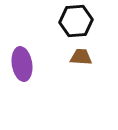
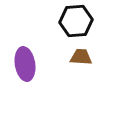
purple ellipse: moved 3 px right
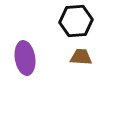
purple ellipse: moved 6 px up
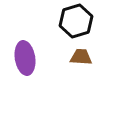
black hexagon: rotated 12 degrees counterclockwise
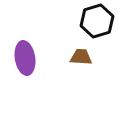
black hexagon: moved 21 px right
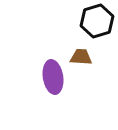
purple ellipse: moved 28 px right, 19 px down
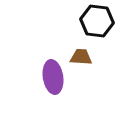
black hexagon: rotated 24 degrees clockwise
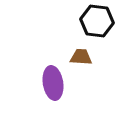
purple ellipse: moved 6 px down
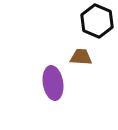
black hexagon: rotated 16 degrees clockwise
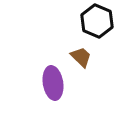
brown trapezoid: rotated 40 degrees clockwise
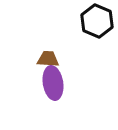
brown trapezoid: moved 33 px left, 2 px down; rotated 40 degrees counterclockwise
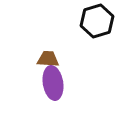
black hexagon: rotated 20 degrees clockwise
